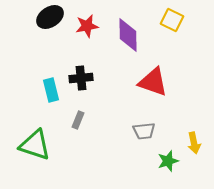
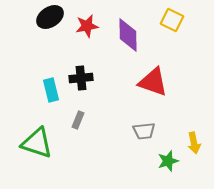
green triangle: moved 2 px right, 2 px up
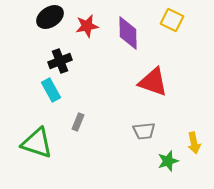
purple diamond: moved 2 px up
black cross: moved 21 px left, 17 px up; rotated 15 degrees counterclockwise
cyan rectangle: rotated 15 degrees counterclockwise
gray rectangle: moved 2 px down
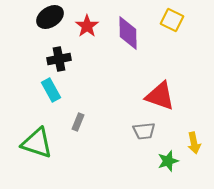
red star: rotated 25 degrees counterclockwise
black cross: moved 1 px left, 2 px up; rotated 10 degrees clockwise
red triangle: moved 7 px right, 14 px down
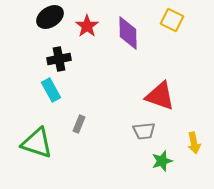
gray rectangle: moved 1 px right, 2 px down
green star: moved 6 px left
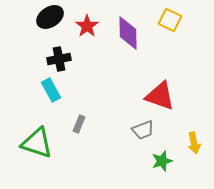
yellow square: moved 2 px left
gray trapezoid: moved 1 px left, 1 px up; rotated 15 degrees counterclockwise
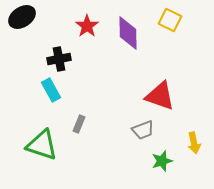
black ellipse: moved 28 px left
green triangle: moved 5 px right, 2 px down
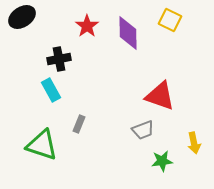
green star: rotated 10 degrees clockwise
